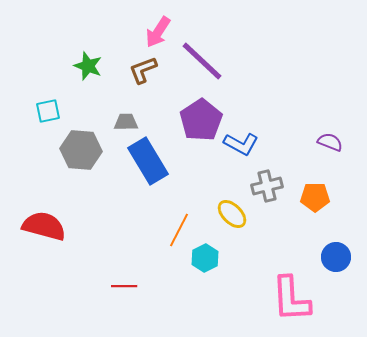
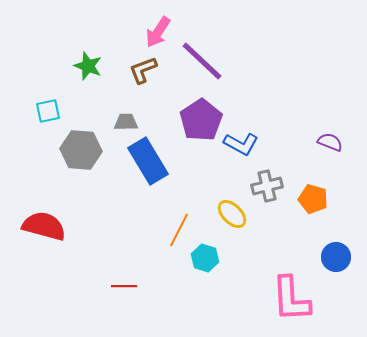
orange pentagon: moved 2 px left, 2 px down; rotated 16 degrees clockwise
cyan hexagon: rotated 16 degrees counterclockwise
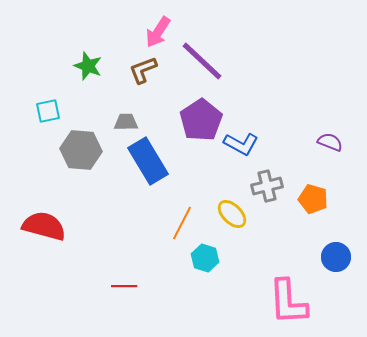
orange line: moved 3 px right, 7 px up
pink L-shape: moved 3 px left, 3 px down
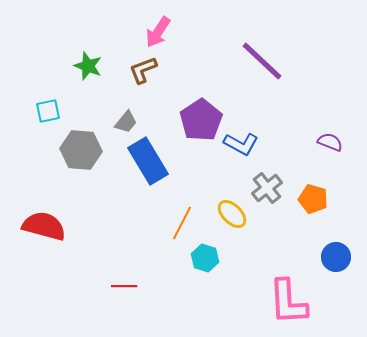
purple line: moved 60 px right
gray trapezoid: rotated 130 degrees clockwise
gray cross: moved 2 px down; rotated 24 degrees counterclockwise
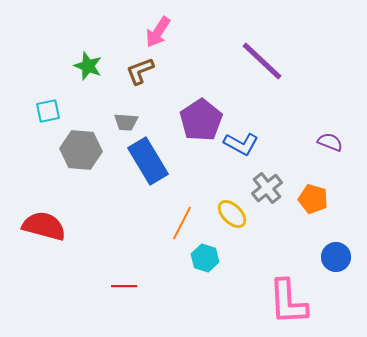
brown L-shape: moved 3 px left, 1 px down
gray trapezoid: rotated 55 degrees clockwise
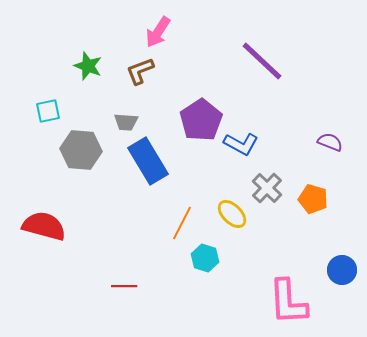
gray cross: rotated 8 degrees counterclockwise
blue circle: moved 6 px right, 13 px down
